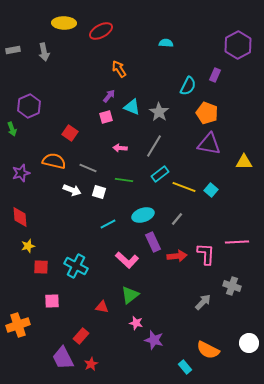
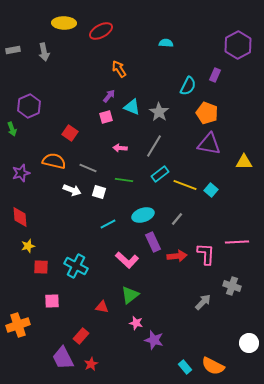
yellow line at (184, 187): moved 1 px right, 2 px up
orange semicircle at (208, 350): moved 5 px right, 16 px down
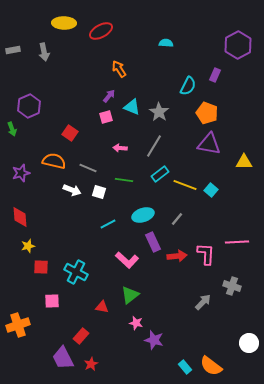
cyan cross at (76, 266): moved 6 px down
orange semicircle at (213, 366): moved 2 px left; rotated 10 degrees clockwise
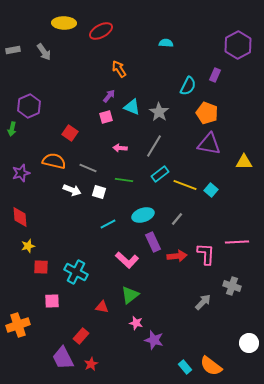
gray arrow at (44, 52): rotated 24 degrees counterclockwise
green arrow at (12, 129): rotated 32 degrees clockwise
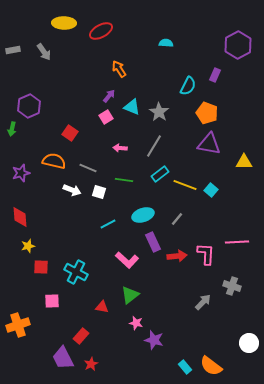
pink square at (106, 117): rotated 16 degrees counterclockwise
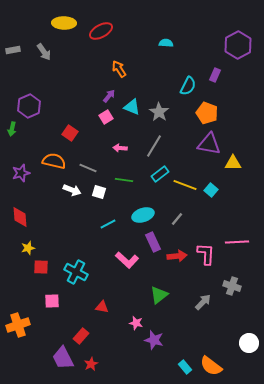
yellow triangle at (244, 162): moved 11 px left, 1 px down
yellow star at (28, 246): moved 2 px down
green triangle at (130, 295): moved 29 px right
